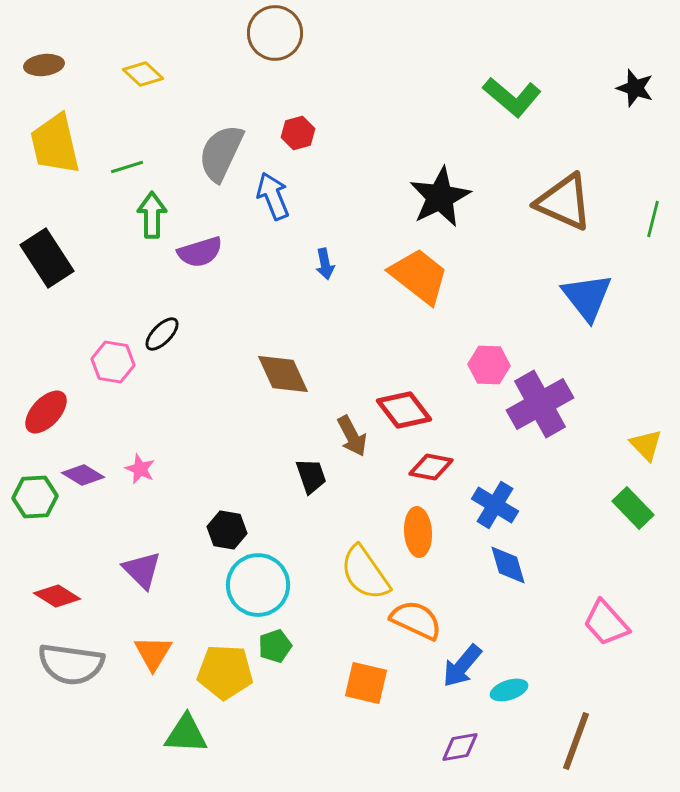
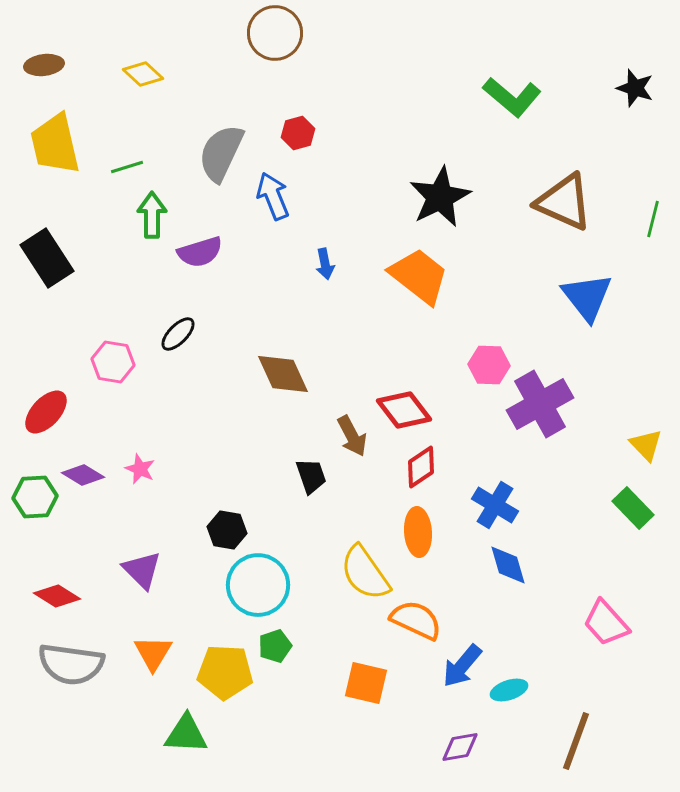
black ellipse at (162, 334): moved 16 px right
red diamond at (431, 467): moved 10 px left; rotated 45 degrees counterclockwise
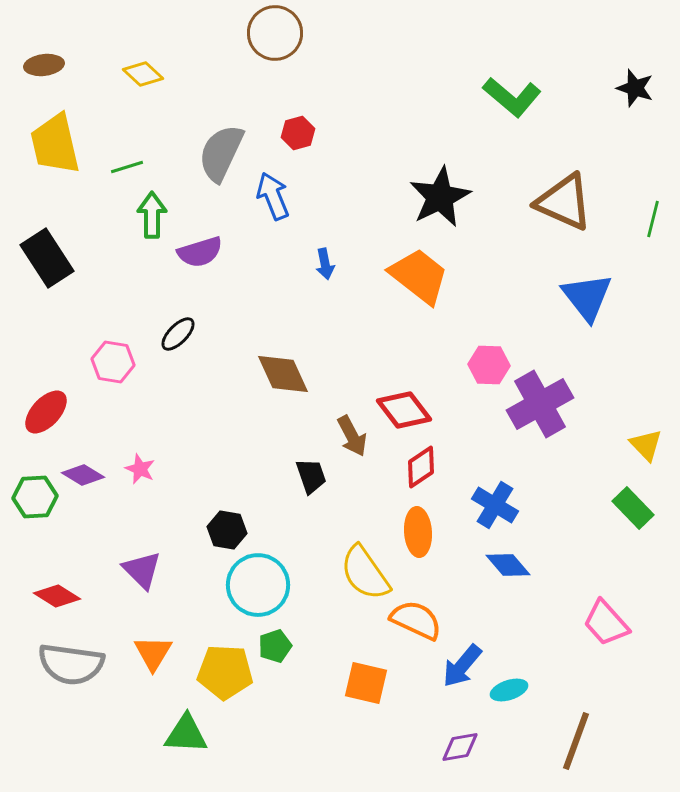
blue diamond at (508, 565): rotated 24 degrees counterclockwise
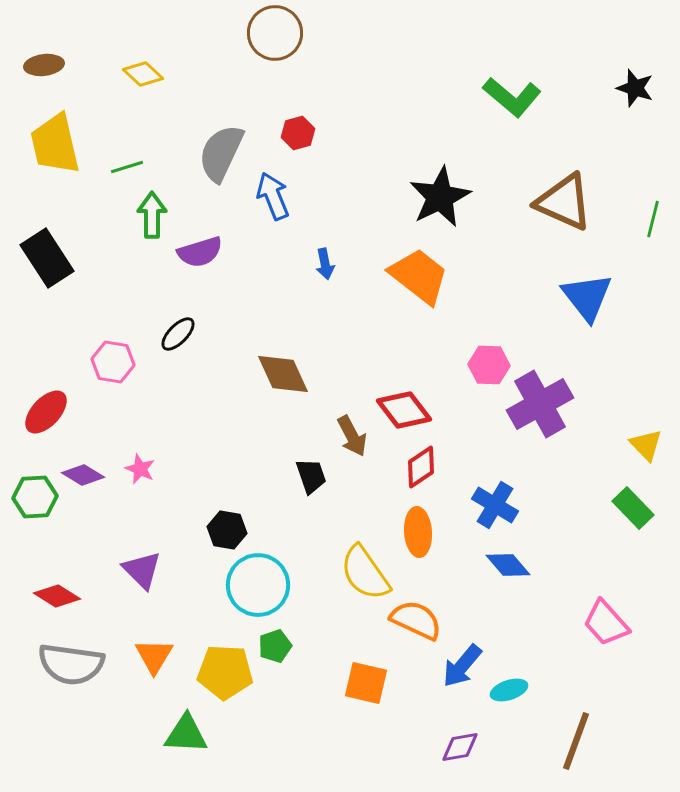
orange triangle at (153, 653): moved 1 px right, 3 px down
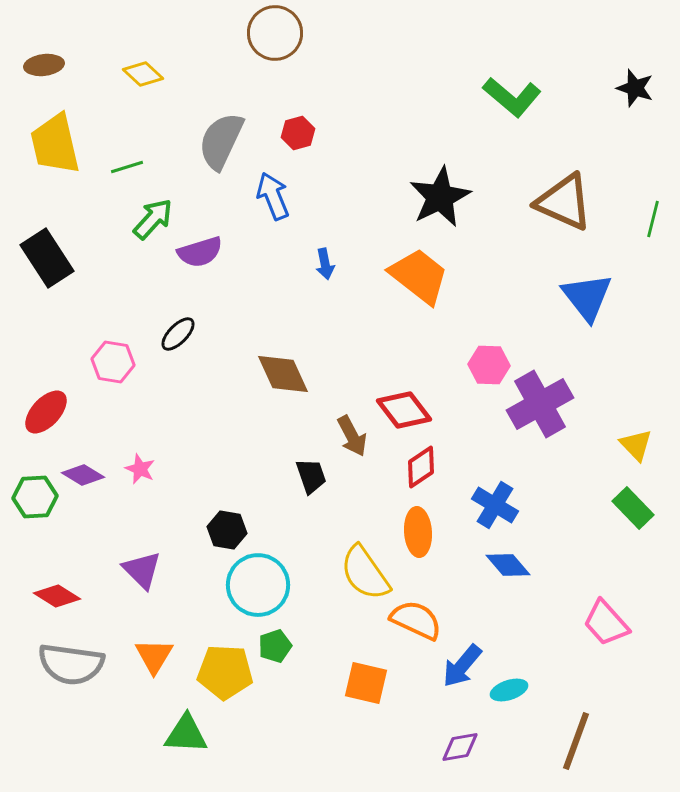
gray semicircle at (221, 153): moved 12 px up
green arrow at (152, 215): moved 1 px right, 4 px down; rotated 42 degrees clockwise
yellow triangle at (646, 445): moved 10 px left
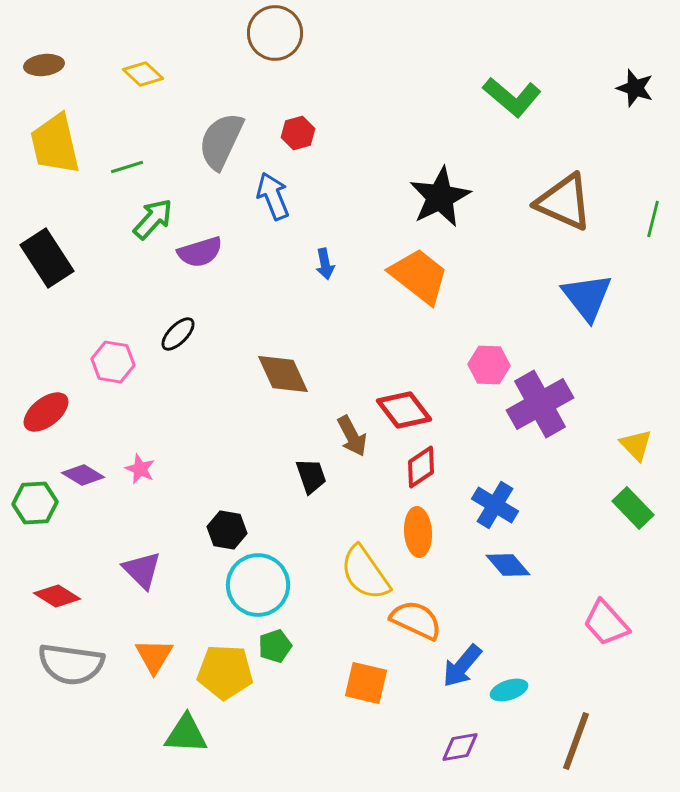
red ellipse at (46, 412): rotated 9 degrees clockwise
green hexagon at (35, 497): moved 6 px down
